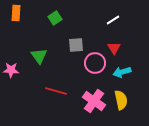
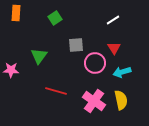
green triangle: rotated 12 degrees clockwise
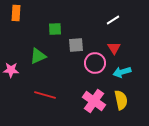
green square: moved 11 px down; rotated 32 degrees clockwise
green triangle: moved 1 px left; rotated 30 degrees clockwise
red line: moved 11 px left, 4 px down
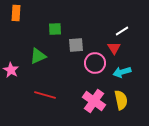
white line: moved 9 px right, 11 px down
pink star: rotated 28 degrees clockwise
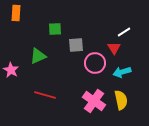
white line: moved 2 px right, 1 px down
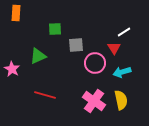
pink star: moved 1 px right, 1 px up
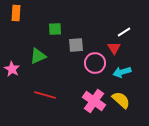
yellow semicircle: rotated 36 degrees counterclockwise
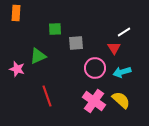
gray square: moved 2 px up
pink circle: moved 5 px down
pink star: moved 5 px right; rotated 14 degrees counterclockwise
red line: moved 2 px right, 1 px down; rotated 55 degrees clockwise
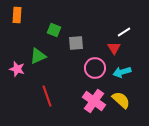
orange rectangle: moved 1 px right, 2 px down
green square: moved 1 px left, 1 px down; rotated 24 degrees clockwise
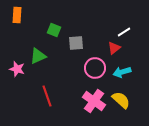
red triangle: rotated 24 degrees clockwise
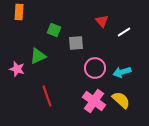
orange rectangle: moved 2 px right, 3 px up
red triangle: moved 12 px left, 27 px up; rotated 32 degrees counterclockwise
